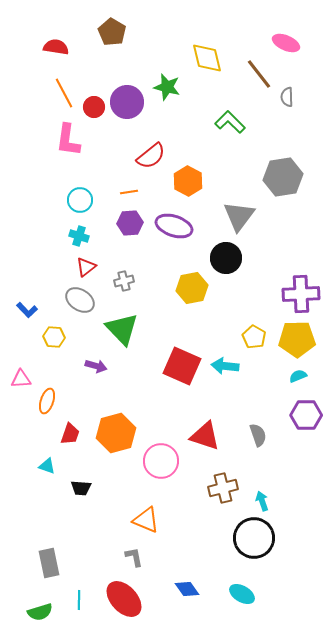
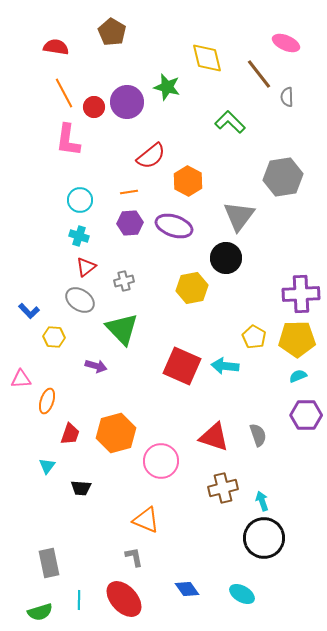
blue L-shape at (27, 310): moved 2 px right, 1 px down
red triangle at (205, 436): moved 9 px right, 1 px down
cyan triangle at (47, 466): rotated 48 degrees clockwise
black circle at (254, 538): moved 10 px right
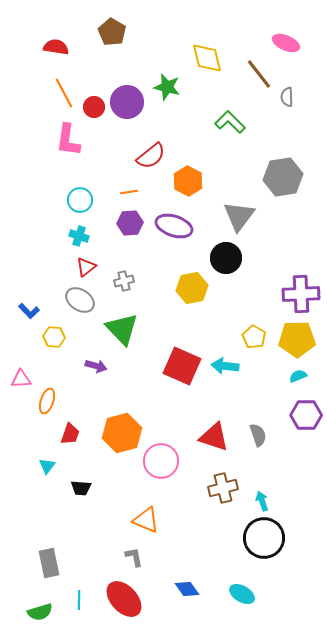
orange hexagon at (116, 433): moved 6 px right
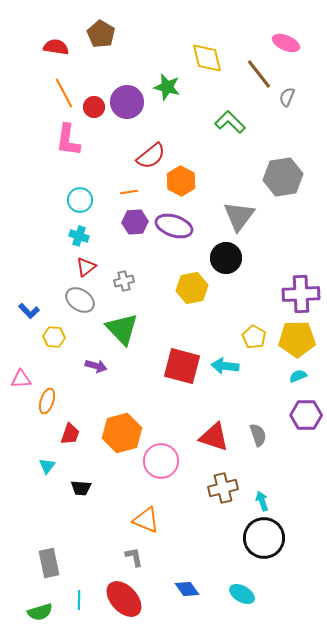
brown pentagon at (112, 32): moved 11 px left, 2 px down
gray semicircle at (287, 97): rotated 24 degrees clockwise
orange hexagon at (188, 181): moved 7 px left
purple hexagon at (130, 223): moved 5 px right, 1 px up
red square at (182, 366): rotated 9 degrees counterclockwise
